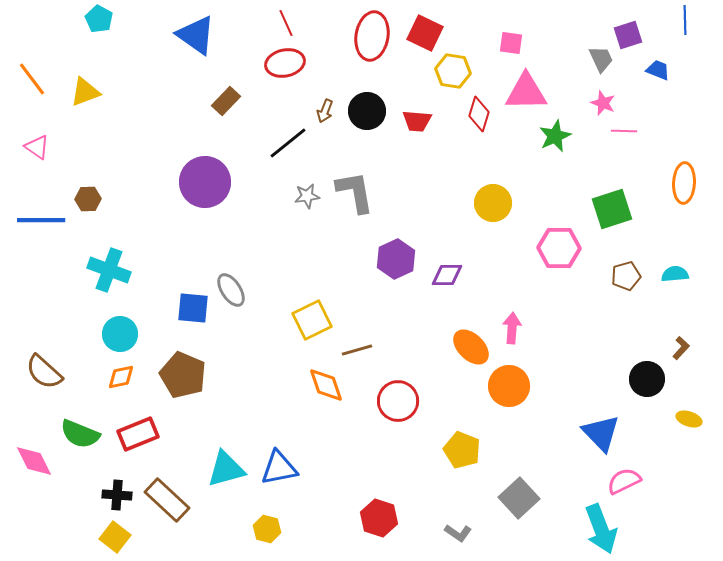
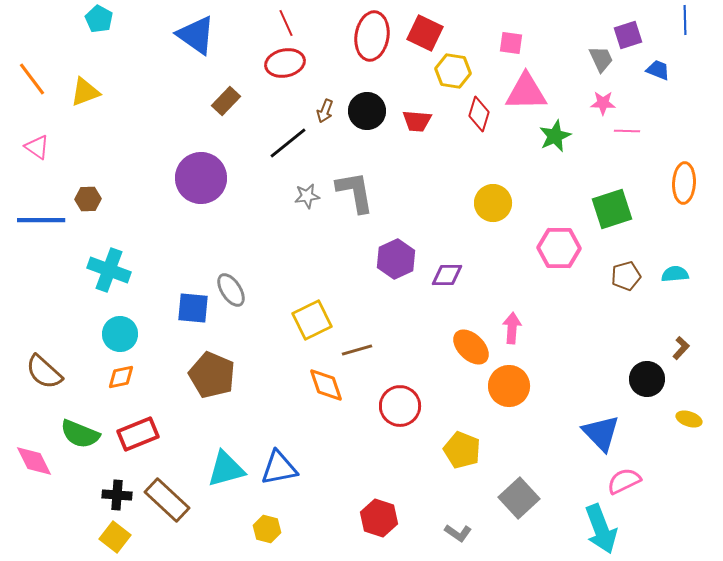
pink star at (603, 103): rotated 20 degrees counterclockwise
pink line at (624, 131): moved 3 px right
purple circle at (205, 182): moved 4 px left, 4 px up
brown pentagon at (183, 375): moved 29 px right
red circle at (398, 401): moved 2 px right, 5 px down
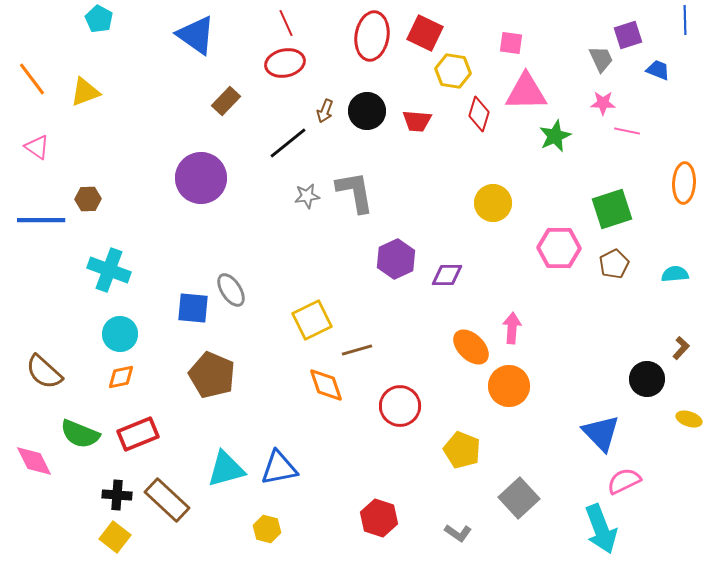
pink line at (627, 131): rotated 10 degrees clockwise
brown pentagon at (626, 276): moved 12 px left, 12 px up; rotated 12 degrees counterclockwise
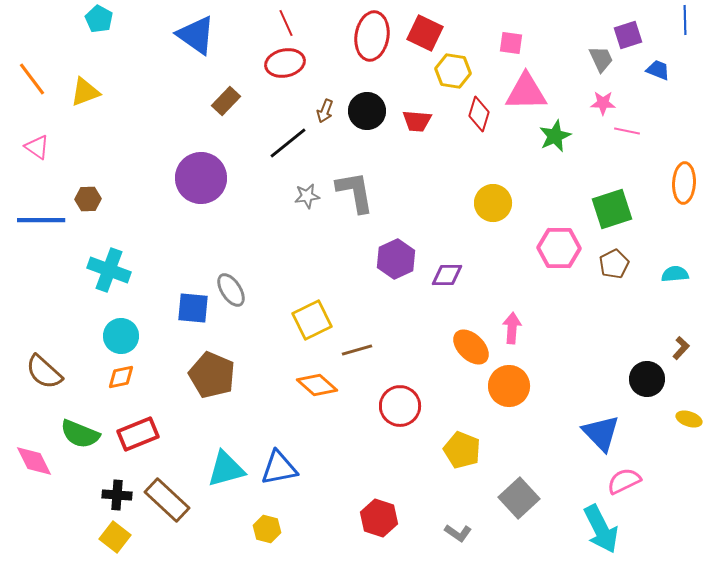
cyan circle at (120, 334): moved 1 px right, 2 px down
orange diamond at (326, 385): moved 9 px left; rotated 30 degrees counterclockwise
cyan arrow at (601, 529): rotated 6 degrees counterclockwise
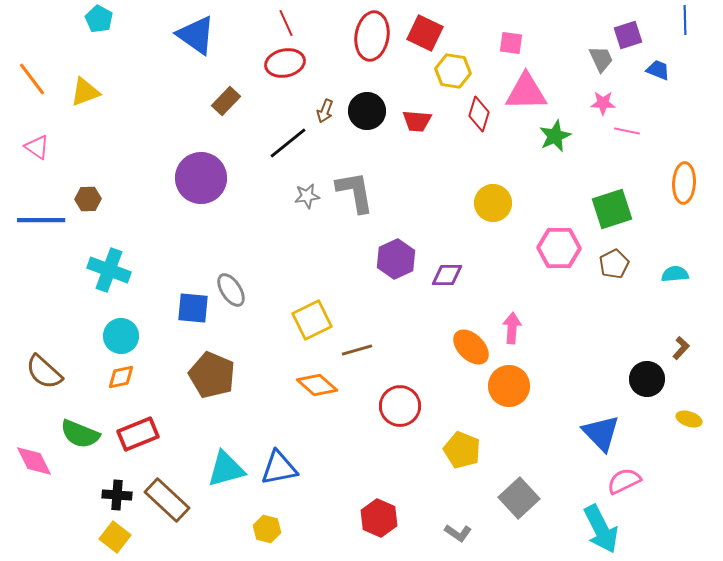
red hexagon at (379, 518): rotated 6 degrees clockwise
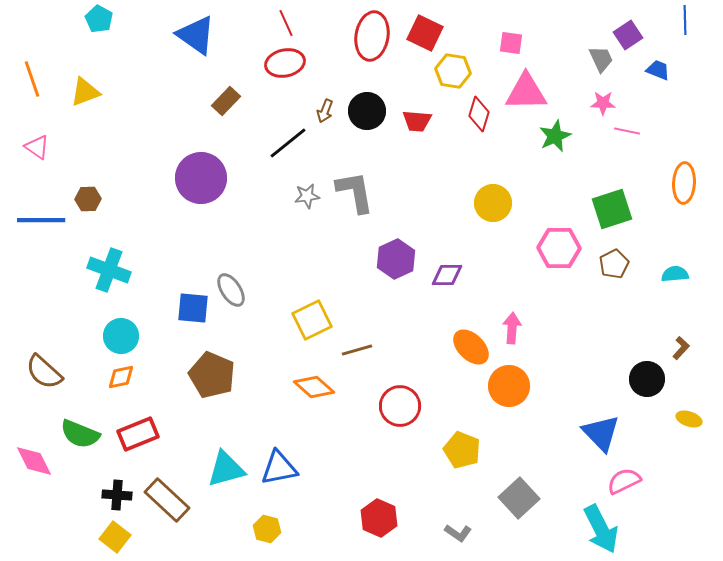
purple square at (628, 35): rotated 16 degrees counterclockwise
orange line at (32, 79): rotated 18 degrees clockwise
orange diamond at (317, 385): moved 3 px left, 2 px down
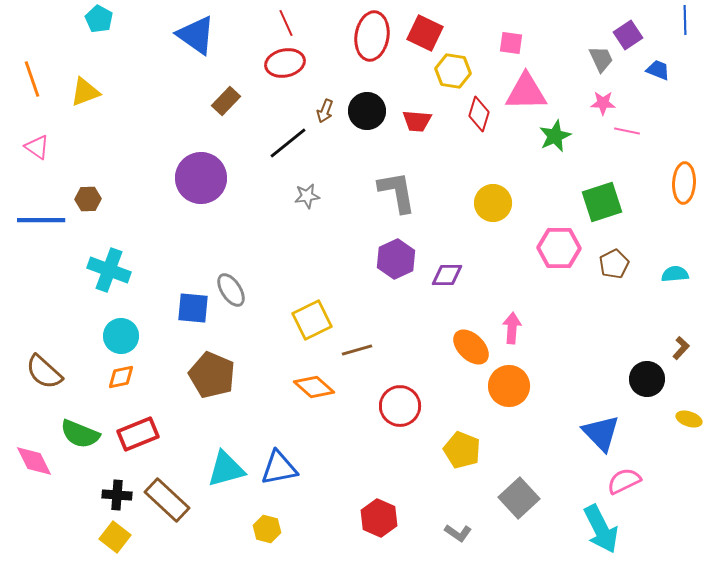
gray L-shape at (355, 192): moved 42 px right
green square at (612, 209): moved 10 px left, 7 px up
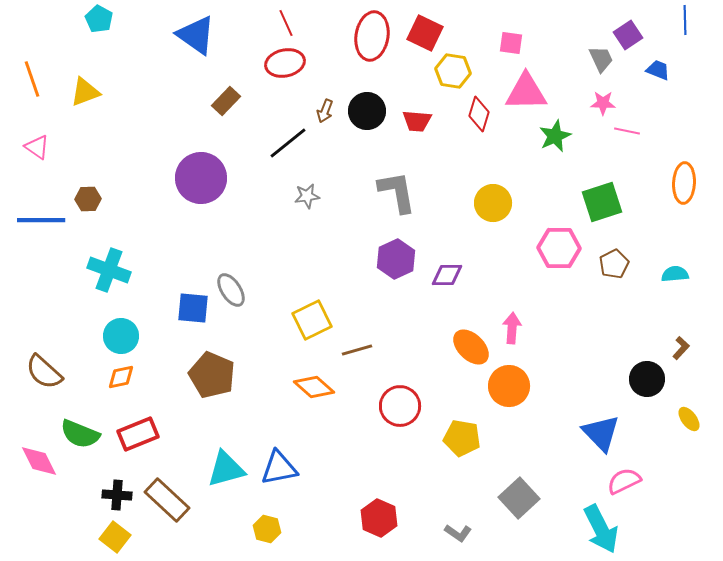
yellow ellipse at (689, 419): rotated 35 degrees clockwise
yellow pentagon at (462, 450): moved 12 px up; rotated 12 degrees counterclockwise
pink diamond at (34, 461): moved 5 px right
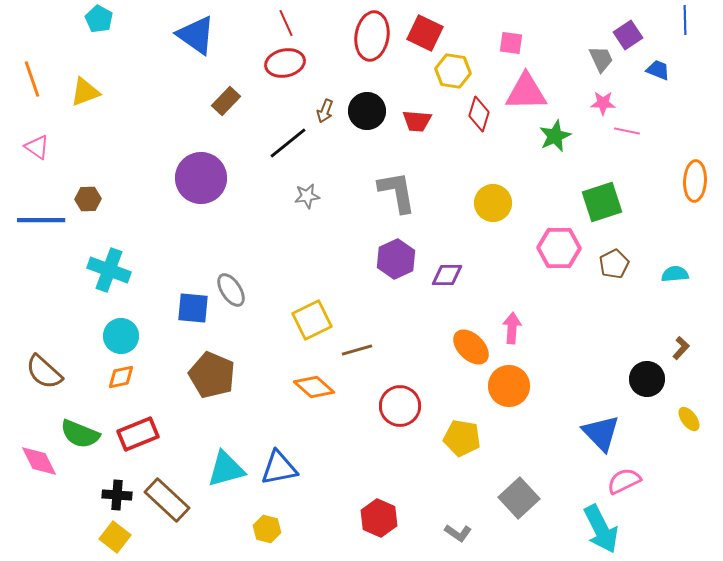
orange ellipse at (684, 183): moved 11 px right, 2 px up
